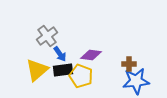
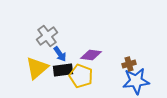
brown cross: rotated 16 degrees counterclockwise
yellow triangle: moved 2 px up
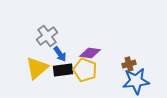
purple diamond: moved 1 px left, 2 px up
yellow pentagon: moved 4 px right, 6 px up
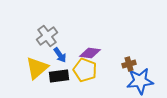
blue arrow: moved 1 px down
black rectangle: moved 4 px left, 6 px down
blue star: moved 4 px right
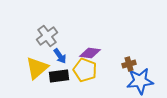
blue arrow: moved 1 px down
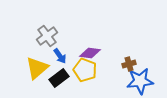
black rectangle: moved 2 px down; rotated 30 degrees counterclockwise
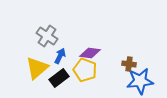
gray cross: rotated 20 degrees counterclockwise
blue arrow: rotated 119 degrees counterclockwise
brown cross: rotated 24 degrees clockwise
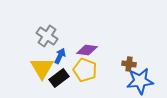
purple diamond: moved 3 px left, 3 px up
yellow triangle: moved 5 px right; rotated 20 degrees counterclockwise
